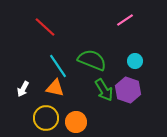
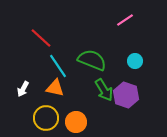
red line: moved 4 px left, 11 px down
purple hexagon: moved 2 px left, 5 px down
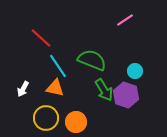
cyan circle: moved 10 px down
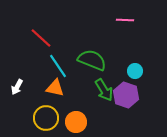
pink line: rotated 36 degrees clockwise
white arrow: moved 6 px left, 2 px up
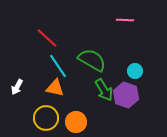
red line: moved 6 px right
green semicircle: rotated 8 degrees clockwise
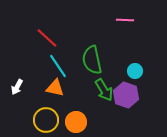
green semicircle: rotated 132 degrees counterclockwise
yellow circle: moved 2 px down
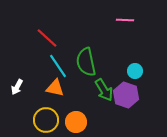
green semicircle: moved 6 px left, 2 px down
